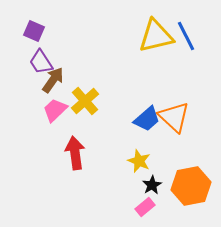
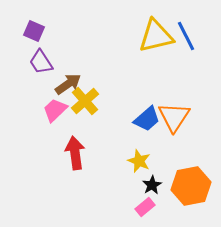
brown arrow: moved 15 px right, 4 px down; rotated 20 degrees clockwise
orange triangle: rotated 20 degrees clockwise
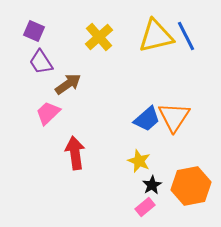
yellow cross: moved 14 px right, 64 px up
pink trapezoid: moved 7 px left, 3 px down
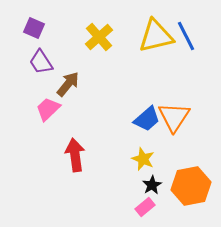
purple square: moved 3 px up
brown arrow: rotated 16 degrees counterclockwise
pink trapezoid: moved 4 px up
red arrow: moved 2 px down
yellow star: moved 4 px right, 2 px up
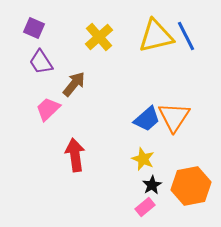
brown arrow: moved 6 px right
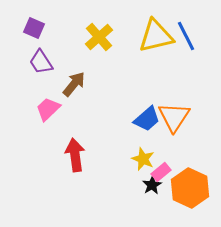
orange hexagon: moved 1 px left, 2 px down; rotated 24 degrees counterclockwise
pink rectangle: moved 16 px right, 35 px up
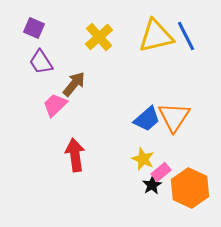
pink trapezoid: moved 7 px right, 4 px up
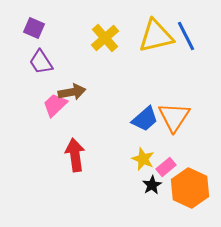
yellow cross: moved 6 px right, 1 px down
brown arrow: moved 2 px left, 8 px down; rotated 40 degrees clockwise
blue trapezoid: moved 2 px left
pink rectangle: moved 5 px right, 5 px up
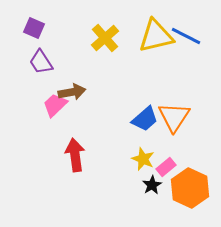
blue line: rotated 36 degrees counterclockwise
